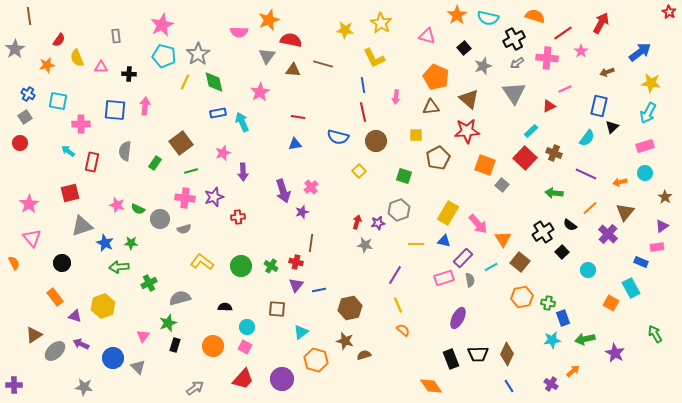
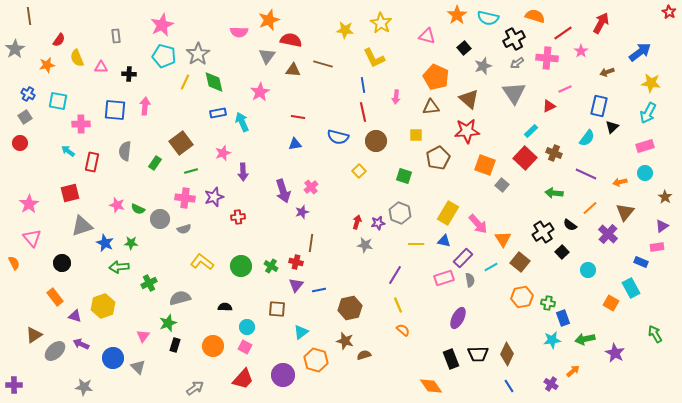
gray hexagon at (399, 210): moved 1 px right, 3 px down; rotated 20 degrees counterclockwise
purple circle at (282, 379): moved 1 px right, 4 px up
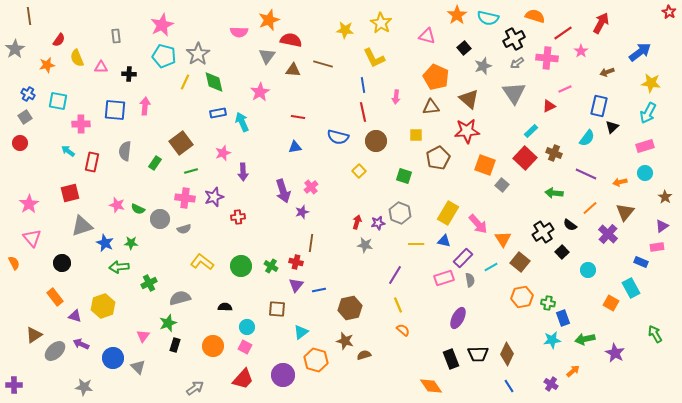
blue triangle at (295, 144): moved 3 px down
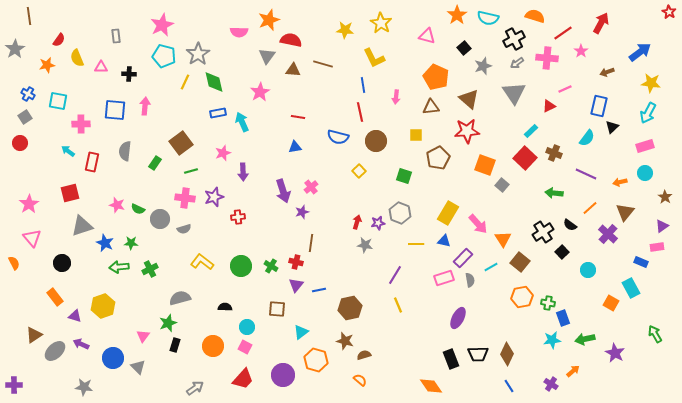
red line at (363, 112): moved 3 px left
green cross at (149, 283): moved 1 px right, 14 px up
orange semicircle at (403, 330): moved 43 px left, 50 px down
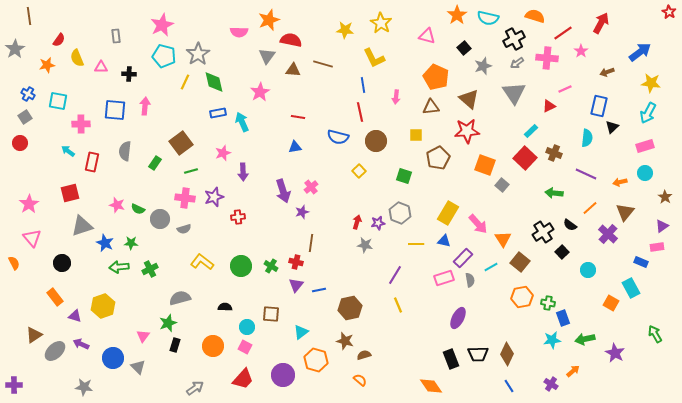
cyan semicircle at (587, 138): rotated 30 degrees counterclockwise
brown square at (277, 309): moved 6 px left, 5 px down
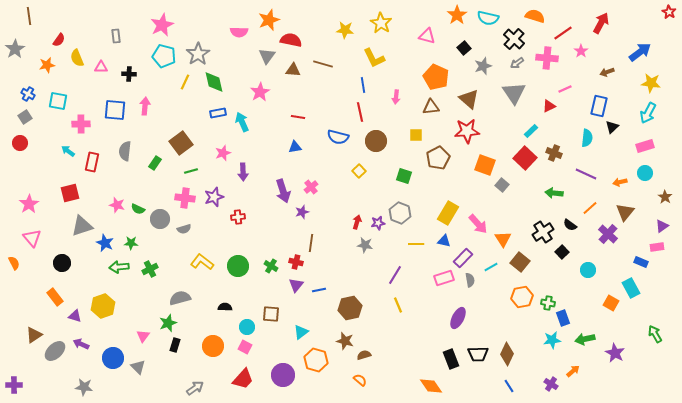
black cross at (514, 39): rotated 20 degrees counterclockwise
green circle at (241, 266): moved 3 px left
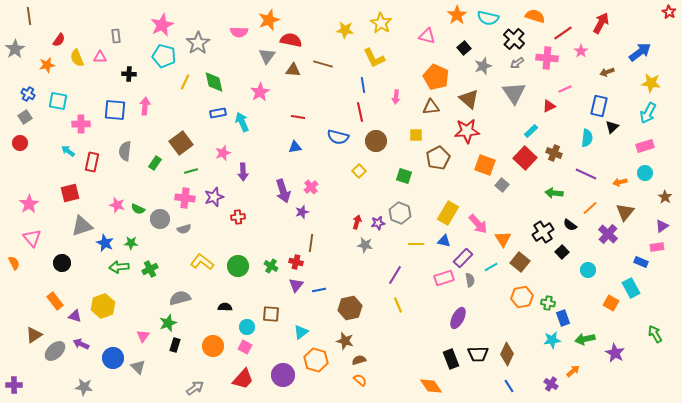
gray star at (198, 54): moved 11 px up
pink triangle at (101, 67): moved 1 px left, 10 px up
orange rectangle at (55, 297): moved 4 px down
brown semicircle at (364, 355): moved 5 px left, 5 px down
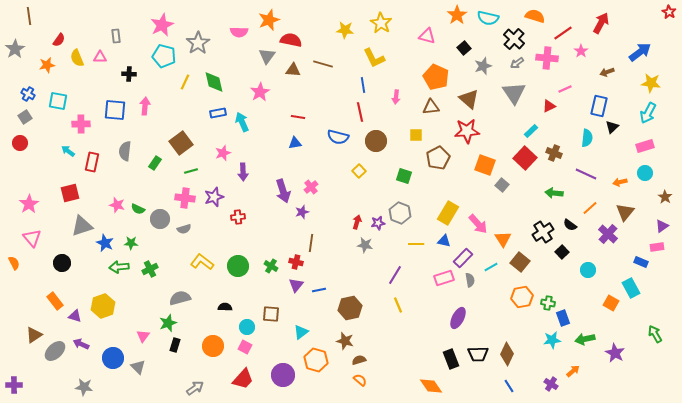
blue triangle at (295, 147): moved 4 px up
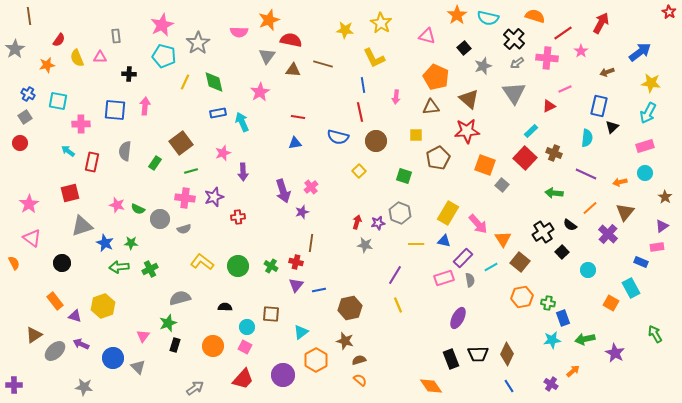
pink triangle at (32, 238): rotated 12 degrees counterclockwise
orange hexagon at (316, 360): rotated 15 degrees clockwise
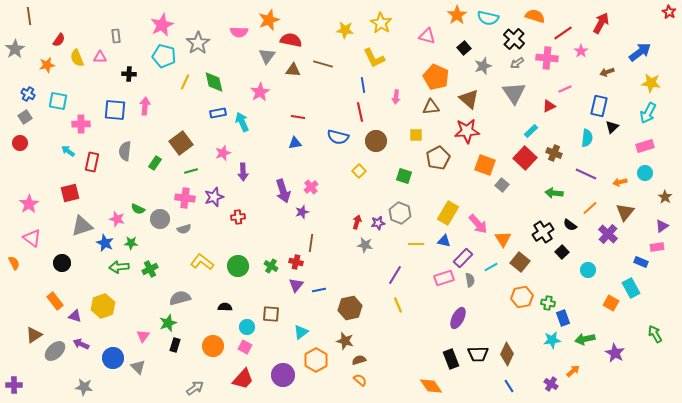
pink star at (117, 205): moved 14 px down
